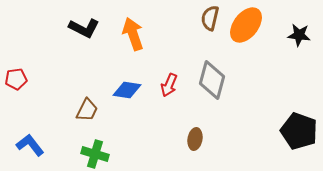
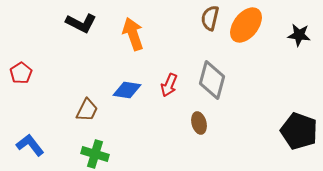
black L-shape: moved 3 px left, 5 px up
red pentagon: moved 5 px right, 6 px up; rotated 25 degrees counterclockwise
brown ellipse: moved 4 px right, 16 px up; rotated 25 degrees counterclockwise
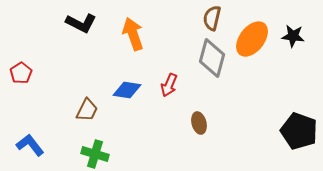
brown semicircle: moved 2 px right
orange ellipse: moved 6 px right, 14 px down
black star: moved 6 px left, 1 px down
gray diamond: moved 22 px up
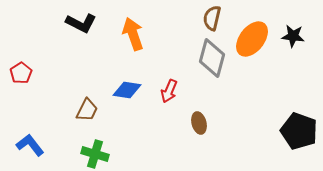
red arrow: moved 6 px down
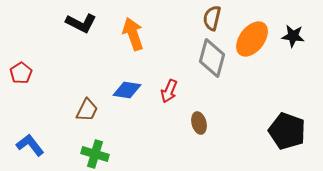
black pentagon: moved 12 px left
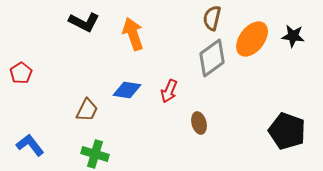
black L-shape: moved 3 px right, 1 px up
gray diamond: rotated 39 degrees clockwise
